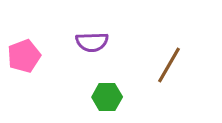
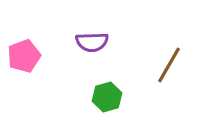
green hexagon: rotated 16 degrees counterclockwise
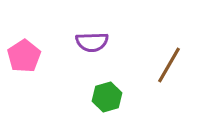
pink pentagon: rotated 12 degrees counterclockwise
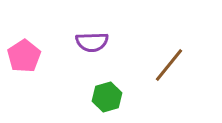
brown line: rotated 9 degrees clockwise
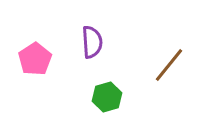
purple semicircle: rotated 92 degrees counterclockwise
pink pentagon: moved 11 px right, 3 px down
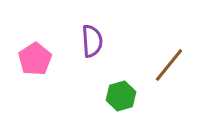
purple semicircle: moved 1 px up
green hexagon: moved 14 px right, 1 px up
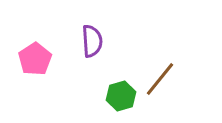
brown line: moved 9 px left, 14 px down
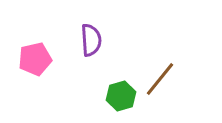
purple semicircle: moved 1 px left, 1 px up
pink pentagon: rotated 20 degrees clockwise
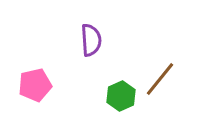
pink pentagon: moved 26 px down
green hexagon: rotated 8 degrees counterclockwise
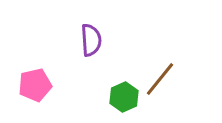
green hexagon: moved 3 px right, 1 px down
